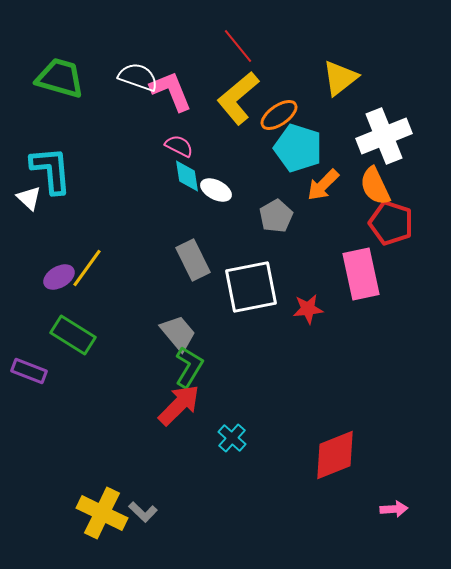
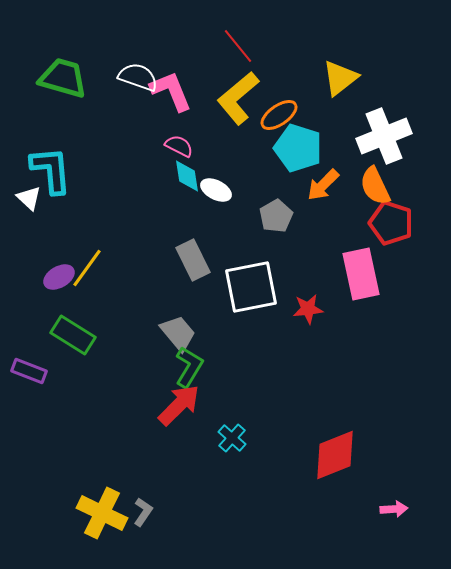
green trapezoid: moved 3 px right
gray L-shape: rotated 100 degrees counterclockwise
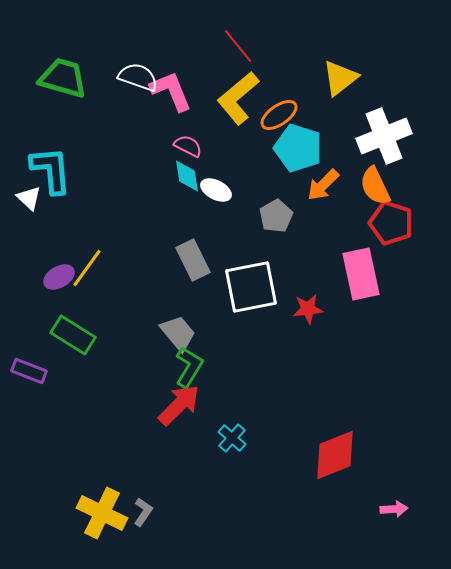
pink semicircle: moved 9 px right
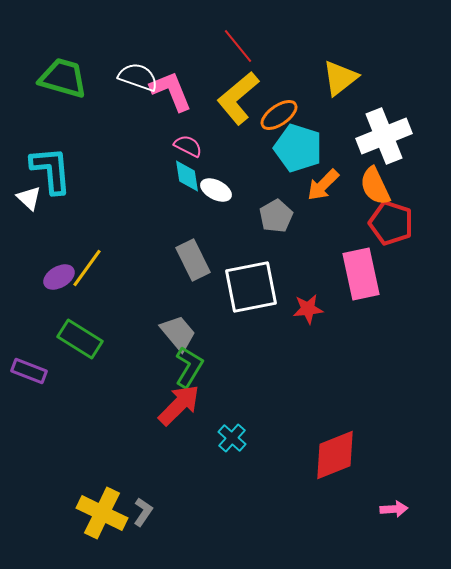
green rectangle: moved 7 px right, 4 px down
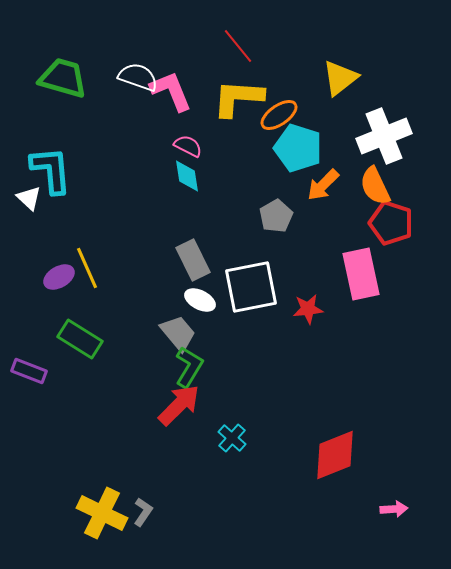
yellow L-shape: rotated 44 degrees clockwise
white ellipse: moved 16 px left, 110 px down
yellow line: rotated 60 degrees counterclockwise
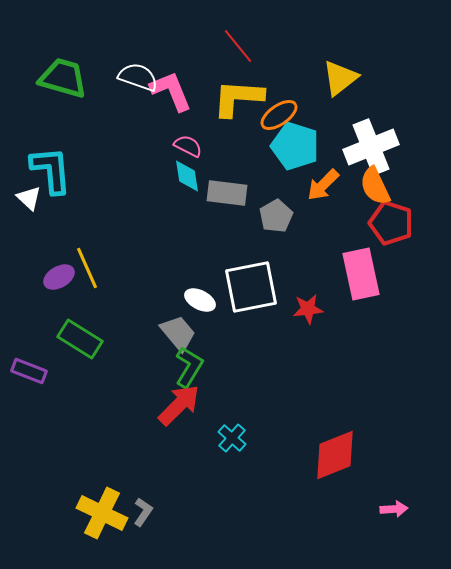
white cross: moved 13 px left, 11 px down
cyan pentagon: moved 3 px left, 2 px up
gray rectangle: moved 34 px right, 67 px up; rotated 57 degrees counterclockwise
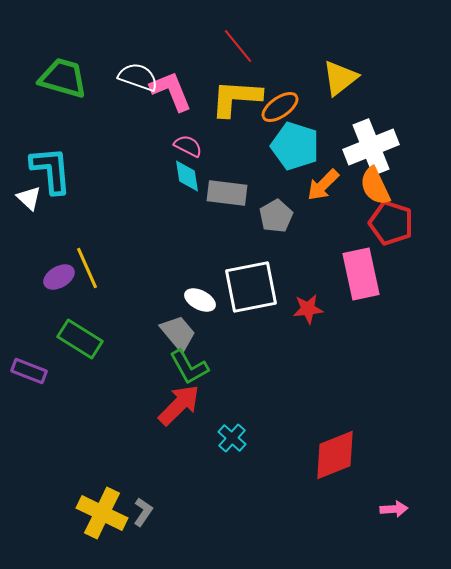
yellow L-shape: moved 2 px left
orange ellipse: moved 1 px right, 8 px up
green L-shape: rotated 120 degrees clockwise
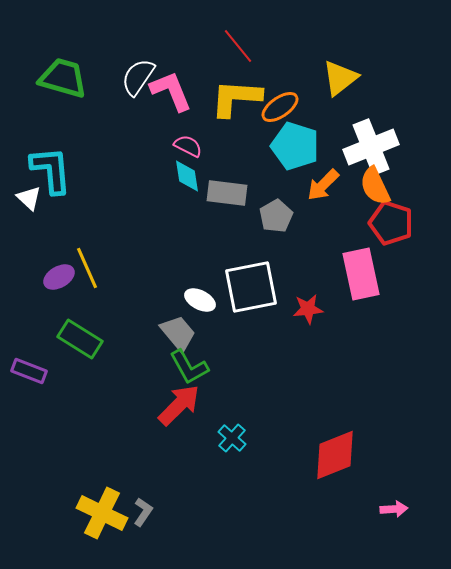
white semicircle: rotated 75 degrees counterclockwise
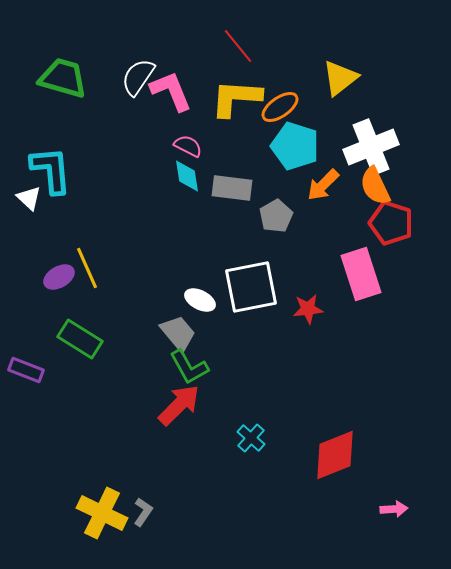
gray rectangle: moved 5 px right, 5 px up
pink rectangle: rotated 6 degrees counterclockwise
purple rectangle: moved 3 px left, 1 px up
cyan cross: moved 19 px right
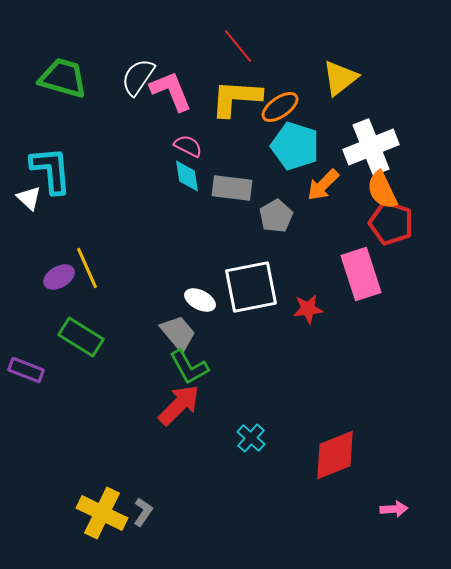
orange semicircle: moved 7 px right, 4 px down
green rectangle: moved 1 px right, 2 px up
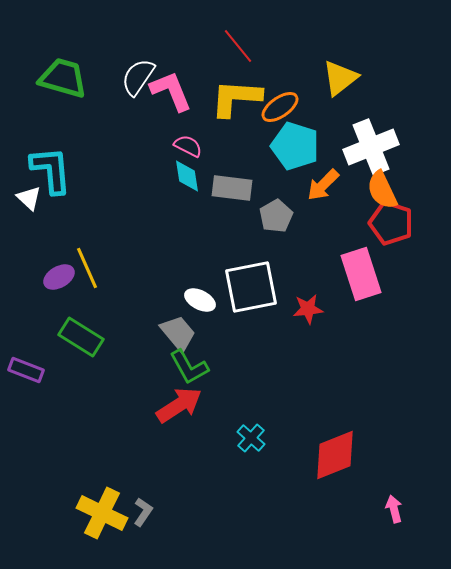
red arrow: rotated 12 degrees clockwise
pink arrow: rotated 100 degrees counterclockwise
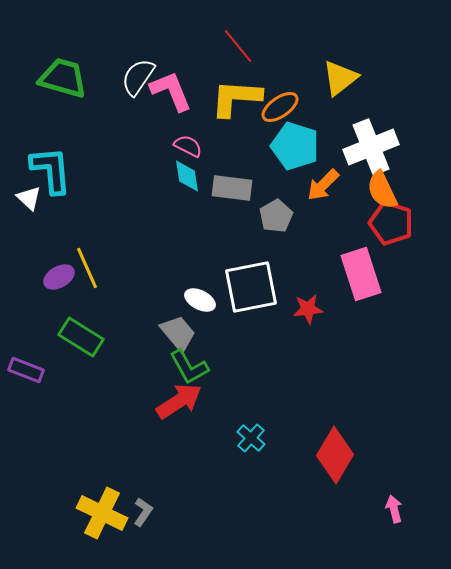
red arrow: moved 4 px up
red diamond: rotated 38 degrees counterclockwise
